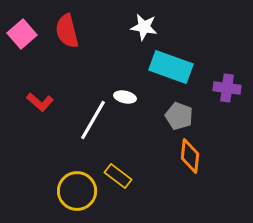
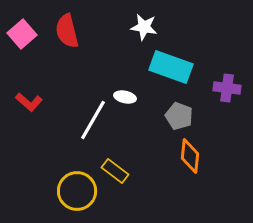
red L-shape: moved 11 px left
yellow rectangle: moved 3 px left, 5 px up
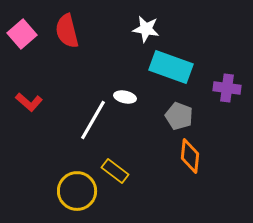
white star: moved 2 px right, 2 px down
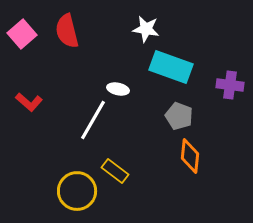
purple cross: moved 3 px right, 3 px up
white ellipse: moved 7 px left, 8 px up
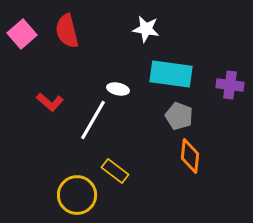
cyan rectangle: moved 7 px down; rotated 12 degrees counterclockwise
red L-shape: moved 21 px right
yellow circle: moved 4 px down
